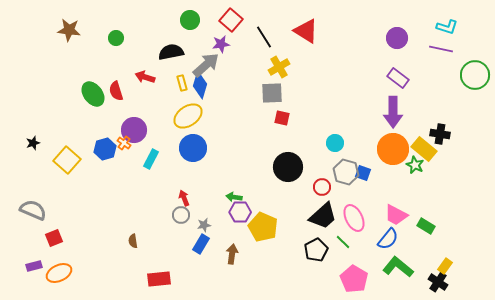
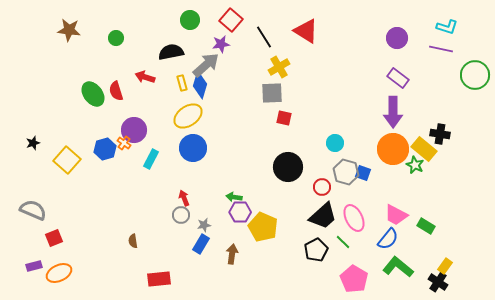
red square at (282, 118): moved 2 px right
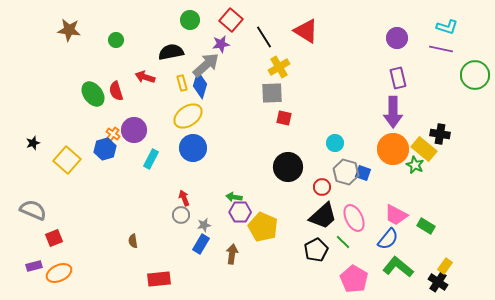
green circle at (116, 38): moved 2 px down
purple rectangle at (398, 78): rotated 40 degrees clockwise
orange cross at (124, 143): moved 11 px left, 9 px up
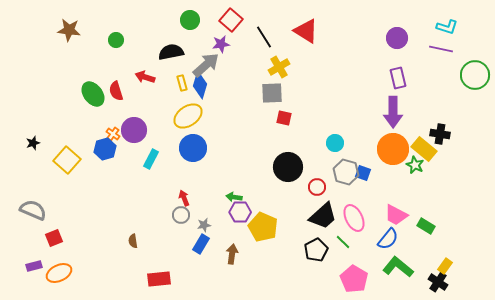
red circle at (322, 187): moved 5 px left
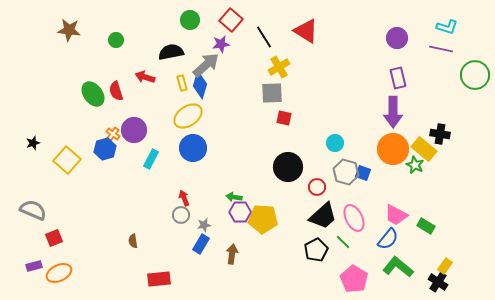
yellow pentagon at (263, 227): moved 8 px up; rotated 20 degrees counterclockwise
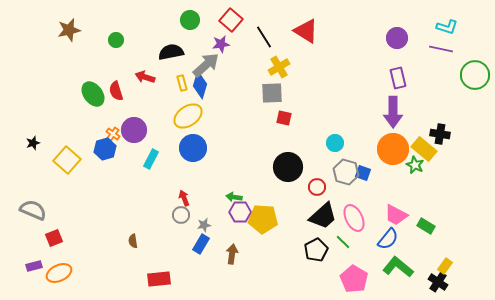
brown star at (69, 30): rotated 20 degrees counterclockwise
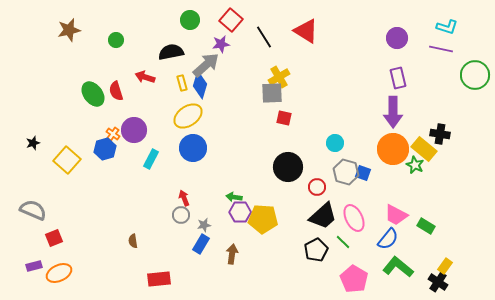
yellow cross at (279, 67): moved 10 px down
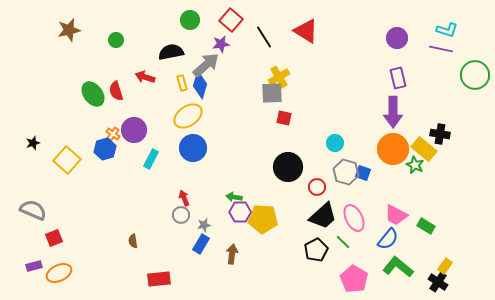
cyan L-shape at (447, 27): moved 3 px down
